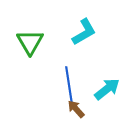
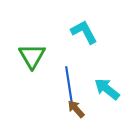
cyan L-shape: rotated 88 degrees counterclockwise
green triangle: moved 2 px right, 14 px down
cyan arrow: rotated 104 degrees counterclockwise
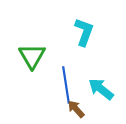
cyan L-shape: rotated 48 degrees clockwise
blue line: moved 3 px left
cyan arrow: moved 6 px left
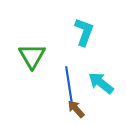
blue line: moved 3 px right
cyan arrow: moved 6 px up
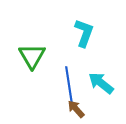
cyan L-shape: moved 1 px down
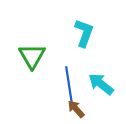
cyan arrow: moved 1 px down
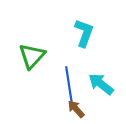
green triangle: rotated 12 degrees clockwise
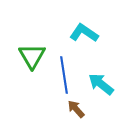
cyan L-shape: rotated 76 degrees counterclockwise
green triangle: rotated 12 degrees counterclockwise
blue line: moved 5 px left, 10 px up
